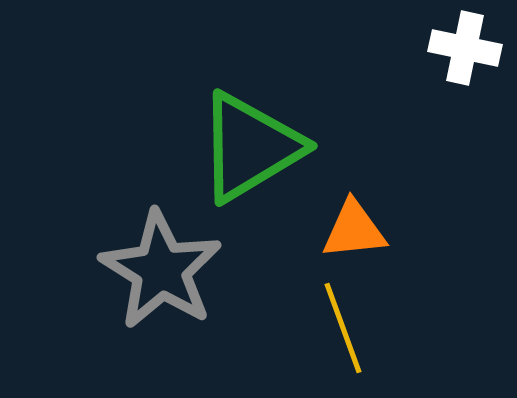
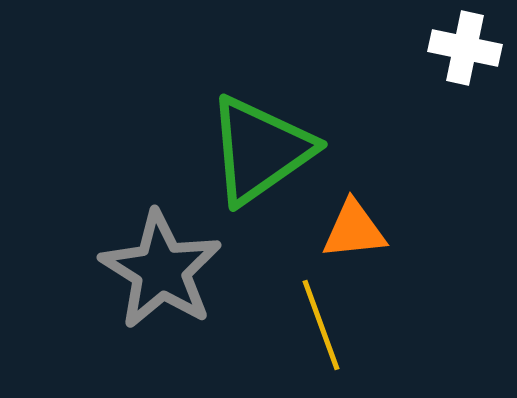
green triangle: moved 10 px right, 3 px down; rotated 4 degrees counterclockwise
yellow line: moved 22 px left, 3 px up
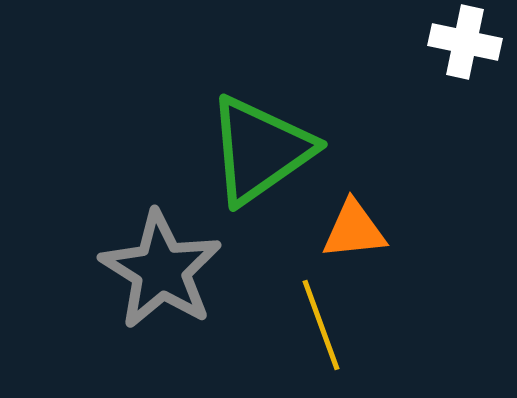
white cross: moved 6 px up
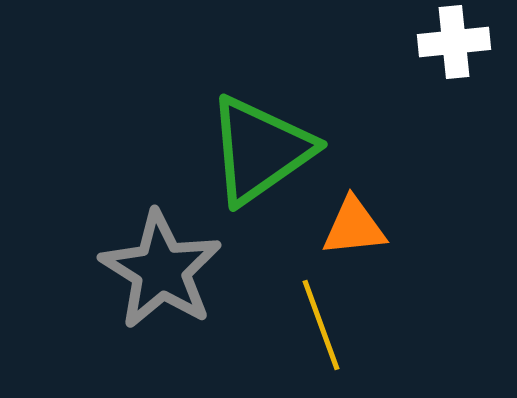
white cross: moved 11 px left; rotated 18 degrees counterclockwise
orange triangle: moved 3 px up
